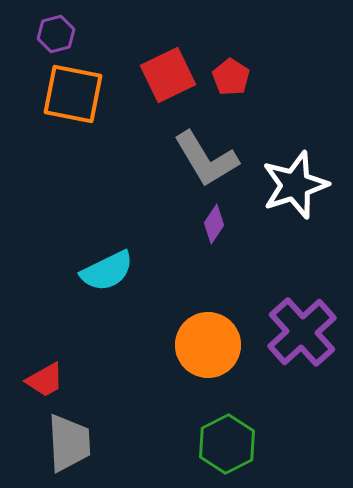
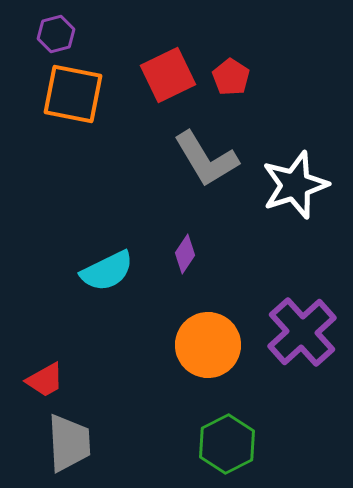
purple diamond: moved 29 px left, 30 px down
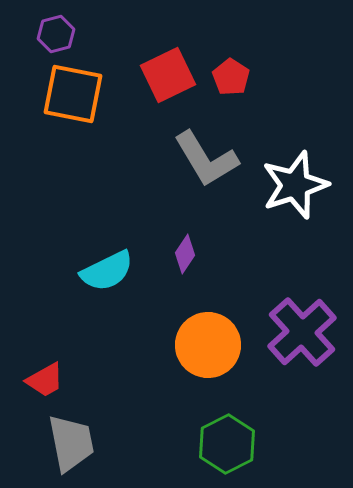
gray trapezoid: moved 2 px right; rotated 8 degrees counterclockwise
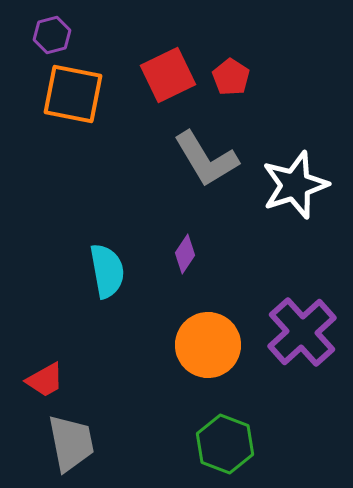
purple hexagon: moved 4 px left, 1 px down
cyan semicircle: rotated 74 degrees counterclockwise
green hexagon: moved 2 px left; rotated 12 degrees counterclockwise
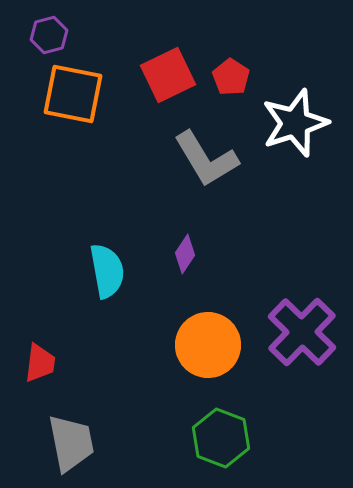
purple hexagon: moved 3 px left
white star: moved 62 px up
purple cross: rotated 4 degrees counterclockwise
red trapezoid: moved 5 px left, 17 px up; rotated 54 degrees counterclockwise
green hexagon: moved 4 px left, 6 px up
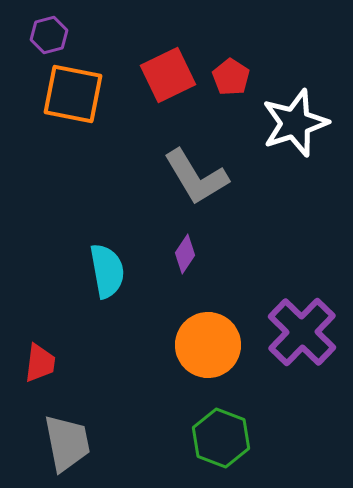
gray L-shape: moved 10 px left, 18 px down
gray trapezoid: moved 4 px left
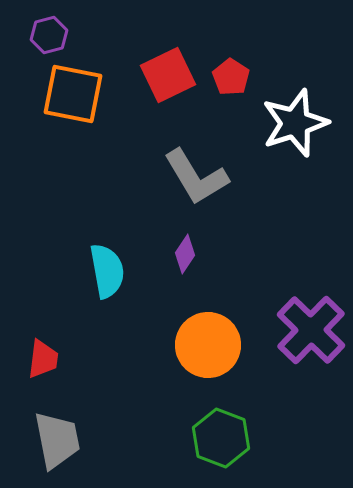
purple cross: moved 9 px right, 2 px up
red trapezoid: moved 3 px right, 4 px up
gray trapezoid: moved 10 px left, 3 px up
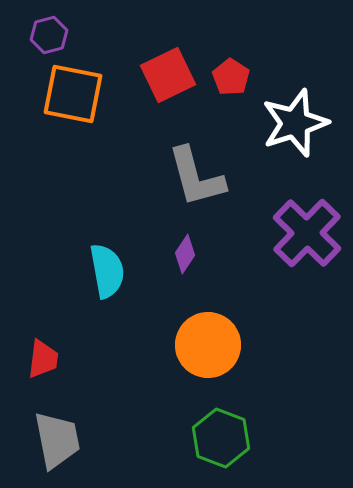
gray L-shape: rotated 16 degrees clockwise
purple cross: moved 4 px left, 97 px up
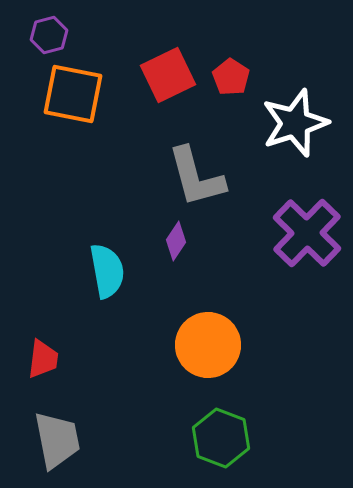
purple diamond: moved 9 px left, 13 px up
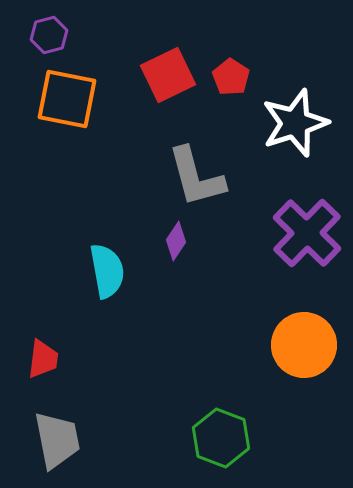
orange square: moved 6 px left, 5 px down
orange circle: moved 96 px right
